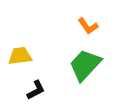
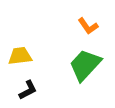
black L-shape: moved 8 px left
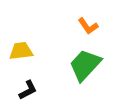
yellow trapezoid: moved 1 px right, 5 px up
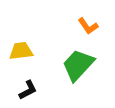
green trapezoid: moved 7 px left
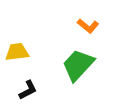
orange L-shape: rotated 15 degrees counterclockwise
yellow trapezoid: moved 4 px left, 1 px down
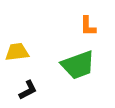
orange L-shape: rotated 50 degrees clockwise
green trapezoid: rotated 153 degrees counterclockwise
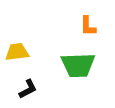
green trapezoid: rotated 18 degrees clockwise
black L-shape: moved 1 px up
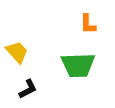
orange L-shape: moved 2 px up
yellow trapezoid: rotated 55 degrees clockwise
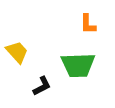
black L-shape: moved 14 px right, 3 px up
